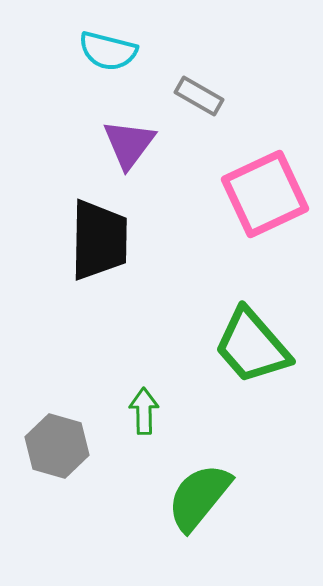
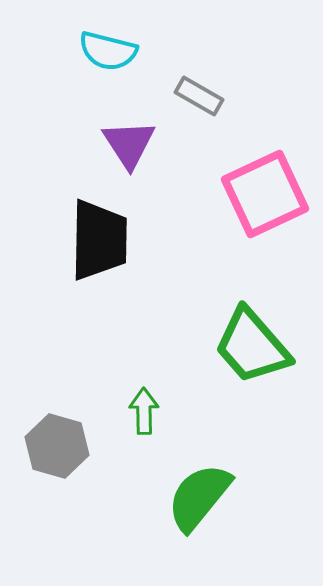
purple triangle: rotated 10 degrees counterclockwise
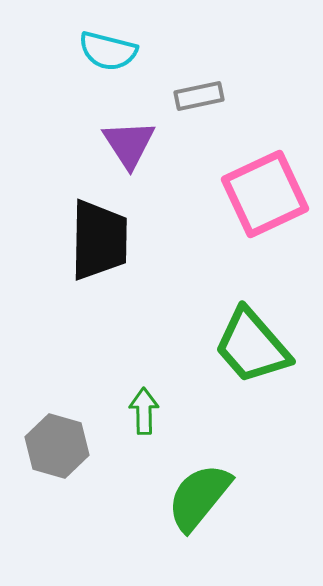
gray rectangle: rotated 42 degrees counterclockwise
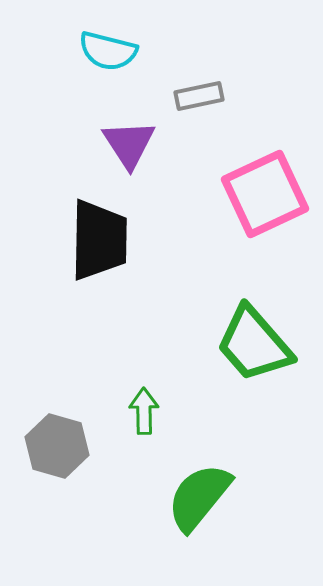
green trapezoid: moved 2 px right, 2 px up
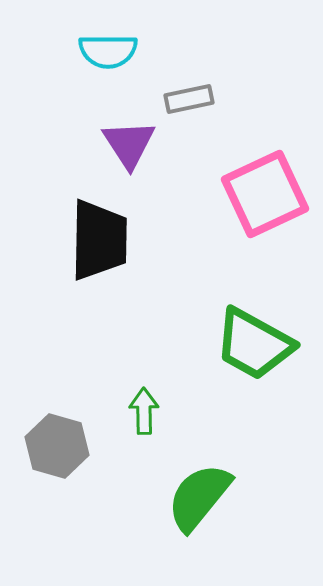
cyan semicircle: rotated 14 degrees counterclockwise
gray rectangle: moved 10 px left, 3 px down
green trapezoid: rotated 20 degrees counterclockwise
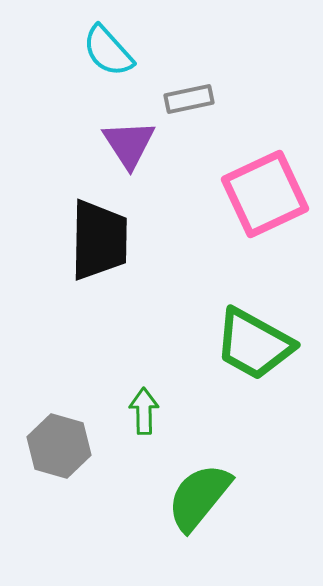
cyan semicircle: rotated 48 degrees clockwise
gray hexagon: moved 2 px right
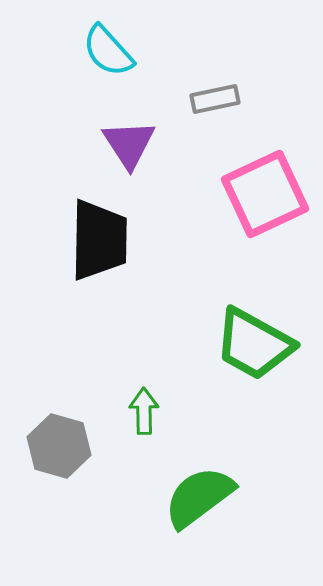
gray rectangle: moved 26 px right
green semicircle: rotated 14 degrees clockwise
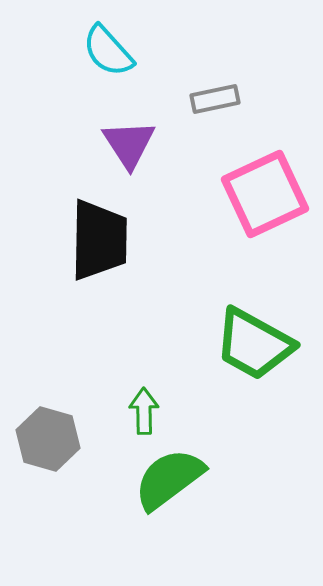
gray hexagon: moved 11 px left, 7 px up
green semicircle: moved 30 px left, 18 px up
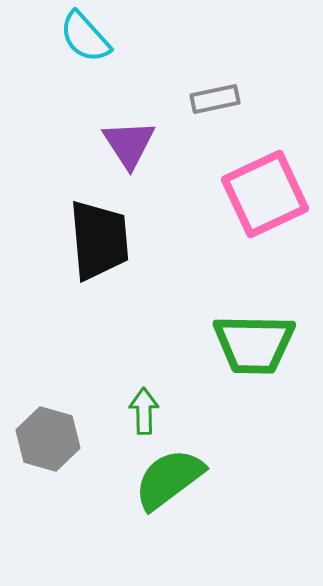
cyan semicircle: moved 23 px left, 14 px up
black trapezoid: rotated 6 degrees counterclockwise
green trapezoid: rotated 28 degrees counterclockwise
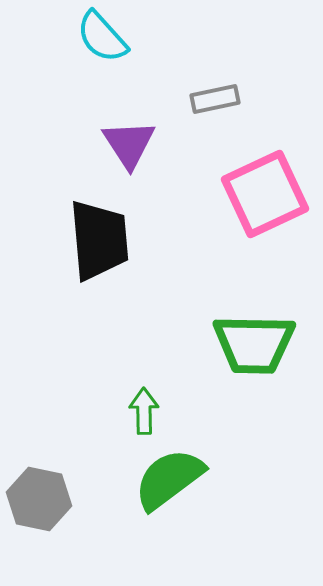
cyan semicircle: moved 17 px right
gray hexagon: moved 9 px left, 60 px down; rotated 4 degrees counterclockwise
